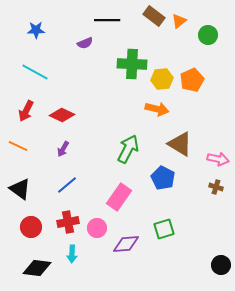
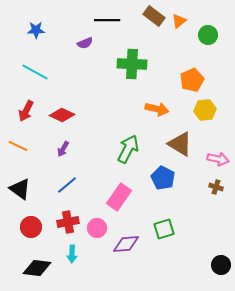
yellow hexagon: moved 43 px right, 31 px down
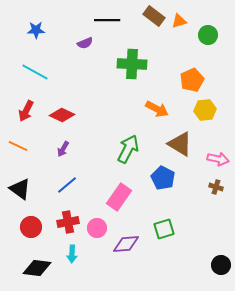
orange triangle: rotated 21 degrees clockwise
orange arrow: rotated 15 degrees clockwise
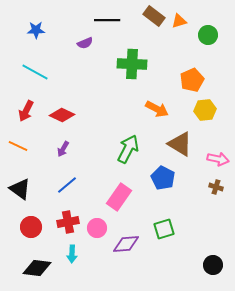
black circle: moved 8 px left
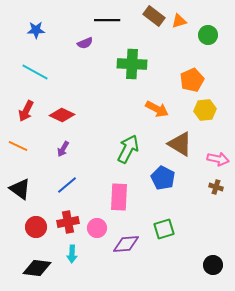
pink rectangle: rotated 32 degrees counterclockwise
red circle: moved 5 px right
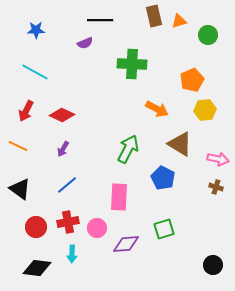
brown rectangle: rotated 40 degrees clockwise
black line: moved 7 px left
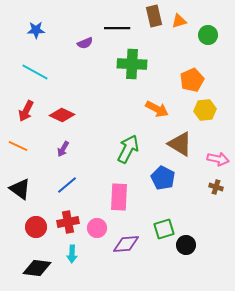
black line: moved 17 px right, 8 px down
black circle: moved 27 px left, 20 px up
